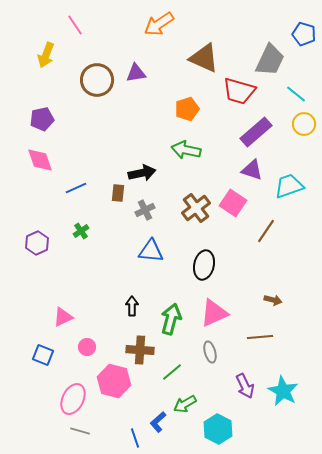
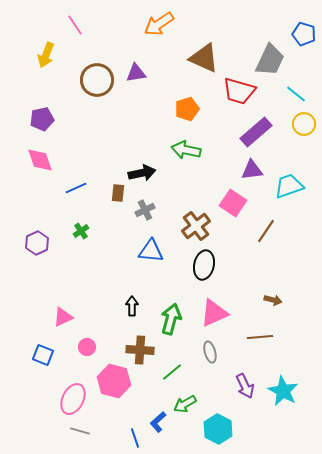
purple triangle at (252, 170): rotated 25 degrees counterclockwise
brown cross at (196, 208): moved 18 px down
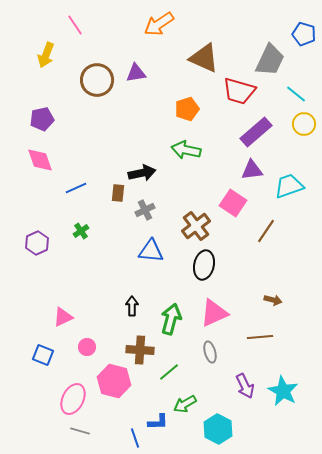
green line at (172, 372): moved 3 px left
blue L-shape at (158, 422): rotated 140 degrees counterclockwise
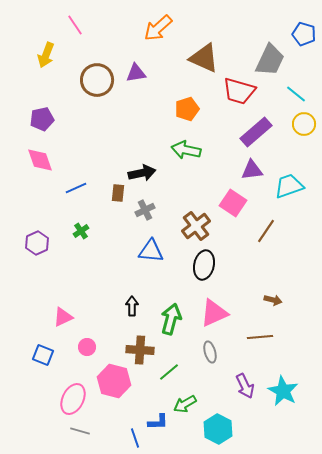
orange arrow at (159, 24): moved 1 px left, 4 px down; rotated 8 degrees counterclockwise
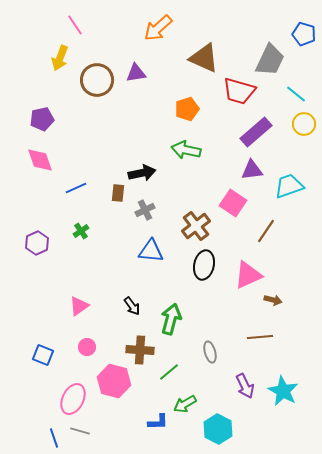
yellow arrow at (46, 55): moved 14 px right, 3 px down
black arrow at (132, 306): rotated 144 degrees clockwise
pink triangle at (214, 313): moved 34 px right, 38 px up
pink triangle at (63, 317): moved 16 px right, 11 px up; rotated 10 degrees counterclockwise
blue line at (135, 438): moved 81 px left
